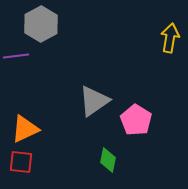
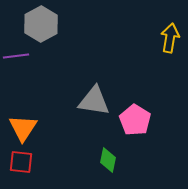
gray triangle: rotated 44 degrees clockwise
pink pentagon: moved 1 px left
orange triangle: moved 2 px left, 1 px up; rotated 32 degrees counterclockwise
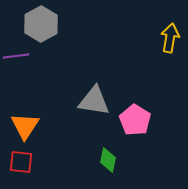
orange triangle: moved 2 px right, 2 px up
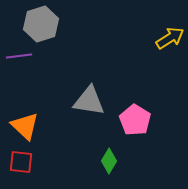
gray hexagon: rotated 12 degrees clockwise
yellow arrow: rotated 48 degrees clockwise
purple line: moved 3 px right
gray triangle: moved 5 px left
orange triangle: rotated 20 degrees counterclockwise
green diamond: moved 1 px right, 1 px down; rotated 20 degrees clockwise
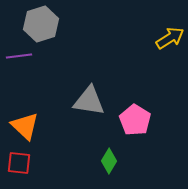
red square: moved 2 px left, 1 px down
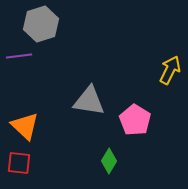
yellow arrow: moved 32 px down; rotated 32 degrees counterclockwise
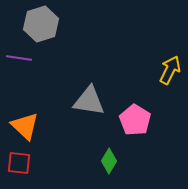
purple line: moved 2 px down; rotated 15 degrees clockwise
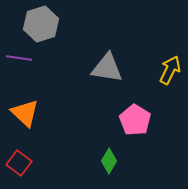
gray triangle: moved 18 px right, 33 px up
orange triangle: moved 13 px up
red square: rotated 30 degrees clockwise
